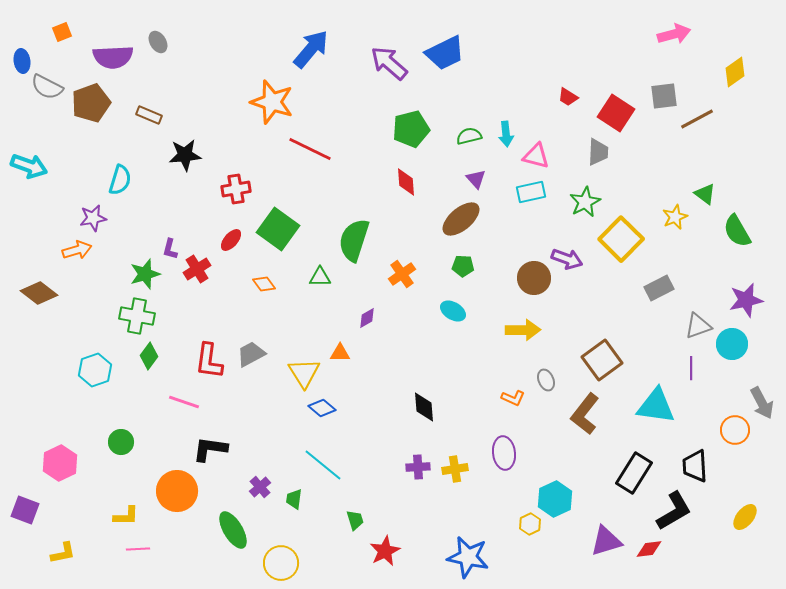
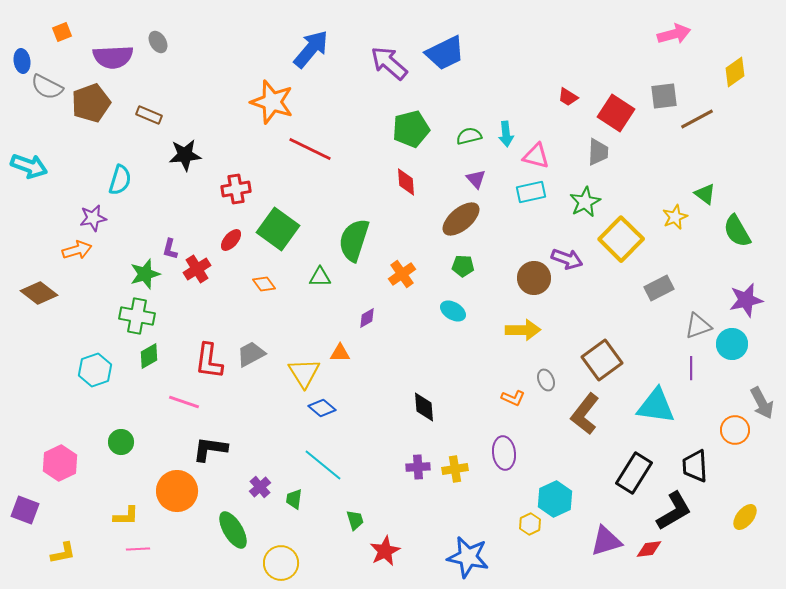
green diamond at (149, 356): rotated 24 degrees clockwise
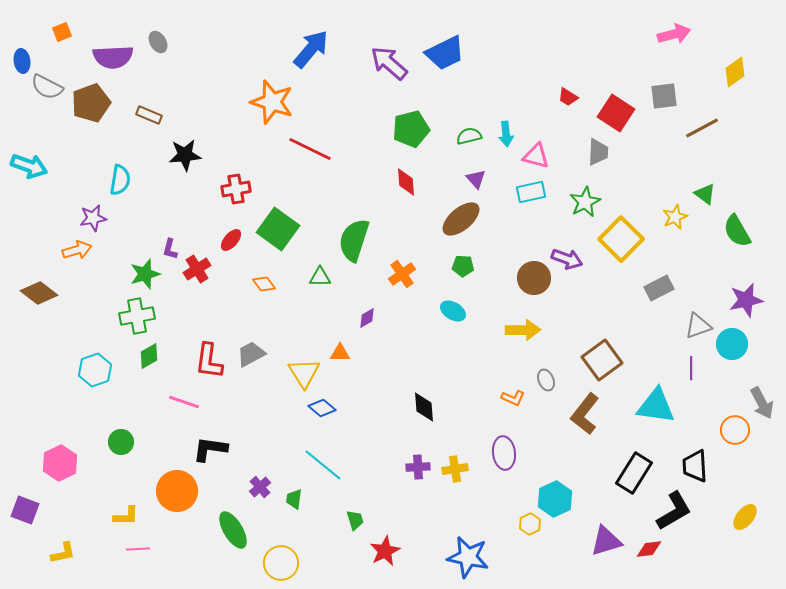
brown line at (697, 119): moved 5 px right, 9 px down
cyan semicircle at (120, 180): rotated 8 degrees counterclockwise
green cross at (137, 316): rotated 20 degrees counterclockwise
